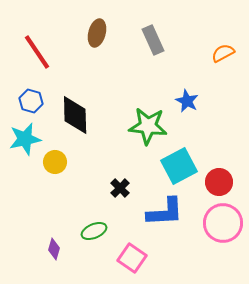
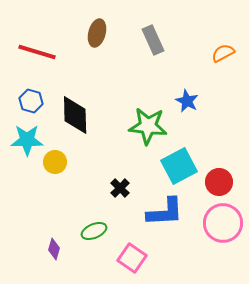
red line: rotated 39 degrees counterclockwise
cyan star: moved 2 px right, 1 px down; rotated 12 degrees clockwise
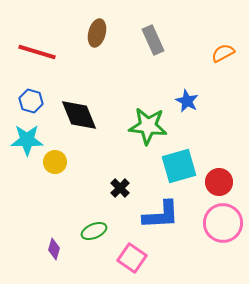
black diamond: moved 4 px right; rotated 21 degrees counterclockwise
cyan square: rotated 12 degrees clockwise
blue L-shape: moved 4 px left, 3 px down
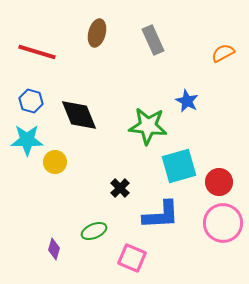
pink square: rotated 12 degrees counterclockwise
